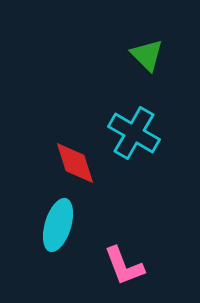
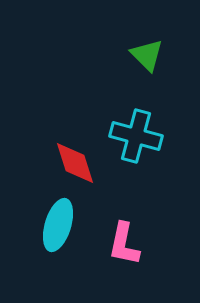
cyan cross: moved 2 px right, 3 px down; rotated 15 degrees counterclockwise
pink L-shape: moved 22 px up; rotated 33 degrees clockwise
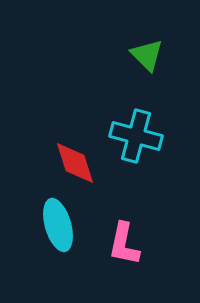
cyan ellipse: rotated 33 degrees counterclockwise
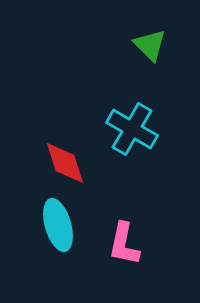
green triangle: moved 3 px right, 10 px up
cyan cross: moved 4 px left, 7 px up; rotated 15 degrees clockwise
red diamond: moved 10 px left
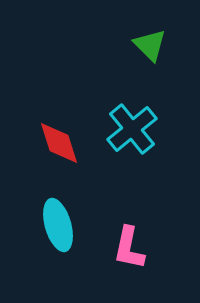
cyan cross: rotated 21 degrees clockwise
red diamond: moved 6 px left, 20 px up
pink L-shape: moved 5 px right, 4 px down
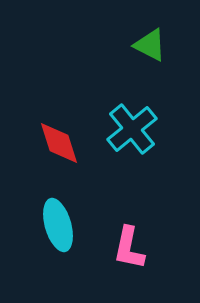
green triangle: rotated 18 degrees counterclockwise
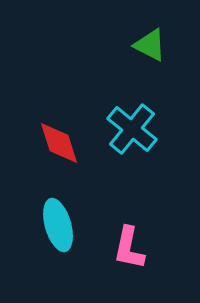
cyan cross: rotated 12 degrees counterclockwise
